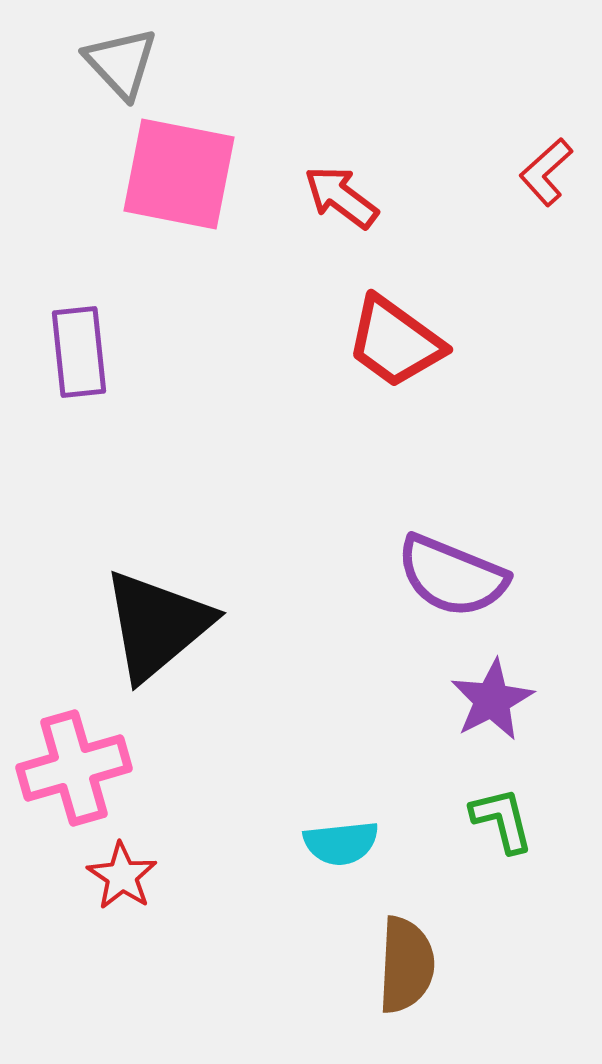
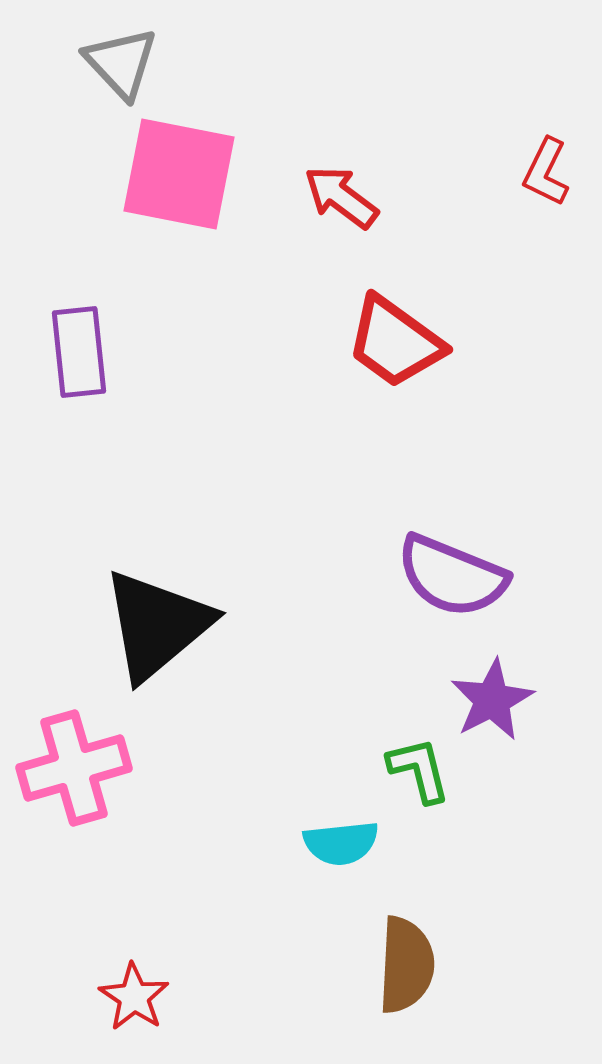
red L-shape: rotated 22 degrees counterclockwise
green L-shape: moved 83 px left, 50 px up
red star: moved 12 px right, 121 px down
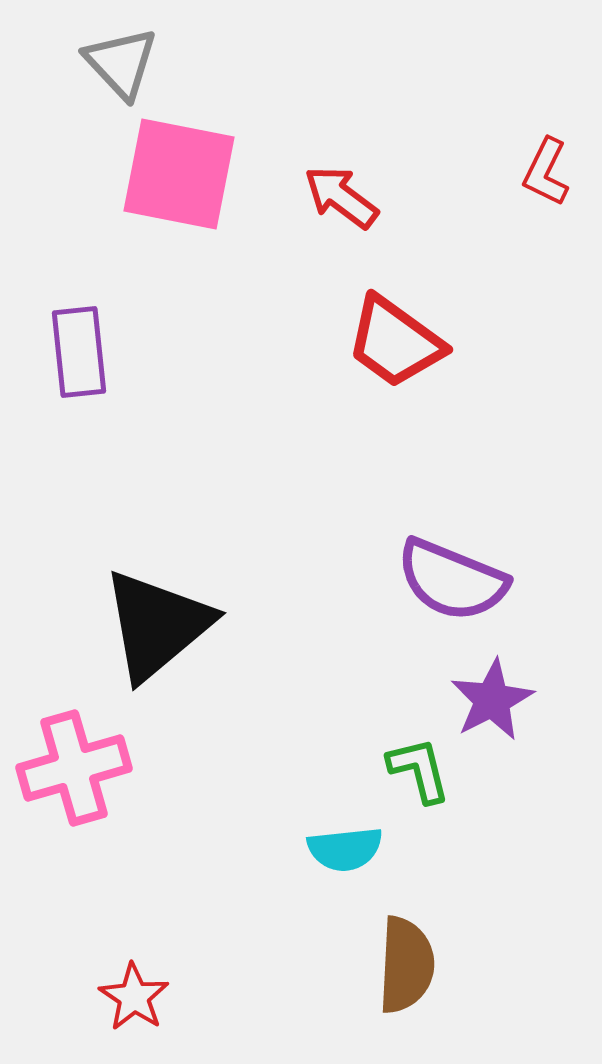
purple semicircle: moved 4 px down
cyan semicircle: moved 4 px right, 6 px down
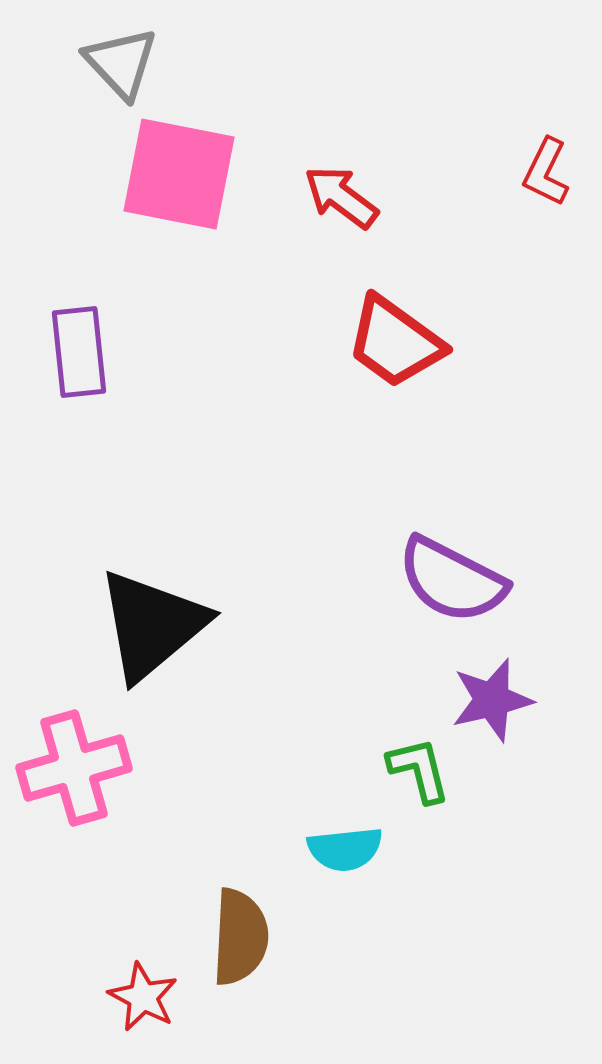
purple semicircle: rotated 5 degrees clockwise
black triangle: moved 5 px left
purple star: rotated 14 degrees clockwise
brown semicircle: moved 166 px left, 28 px up
red star: moved 9 px right; rotated 6 degrees counterclockwise
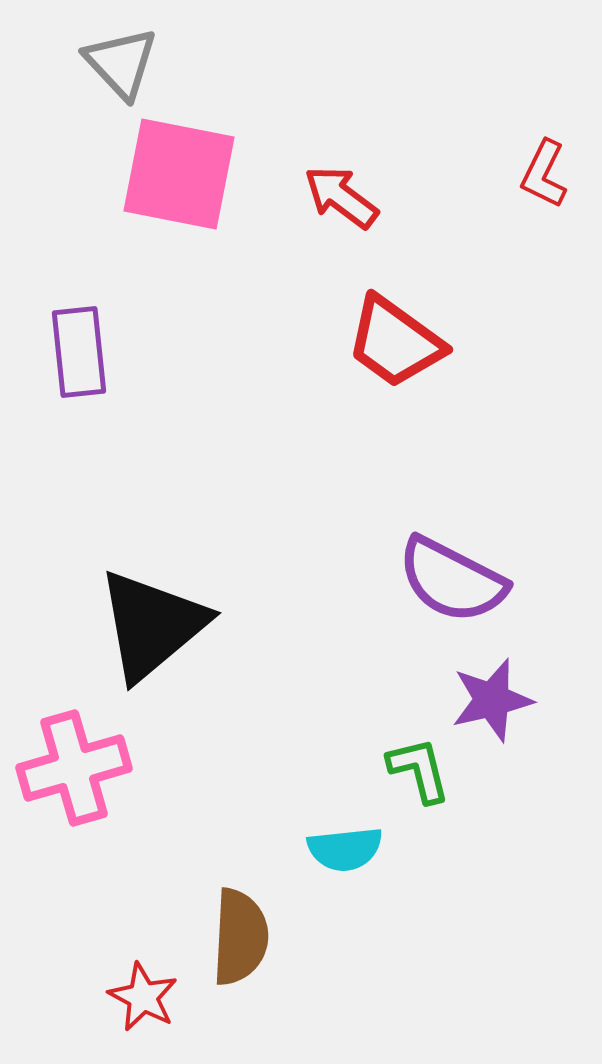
red L-shape: moved 2 px left, 2 px down
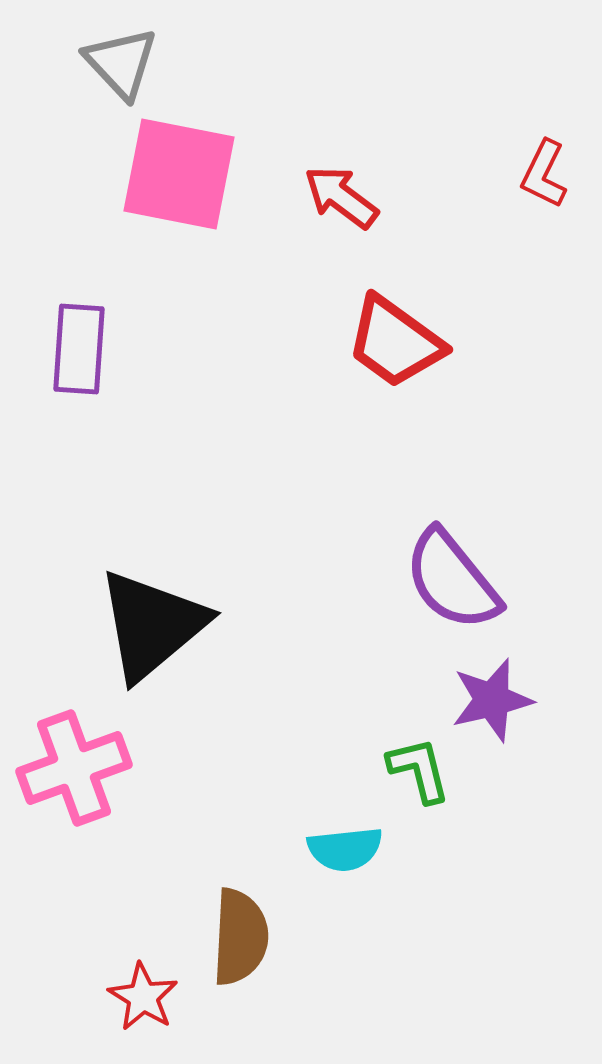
purple rectangle: moved 3 px up; rotated 10 degrees clockwise
purple semicircle: rotated 24 degrees clockwise
pink cross: rotated 4 degrees counterclockwise
red star: rotated 4 degrees clockwise
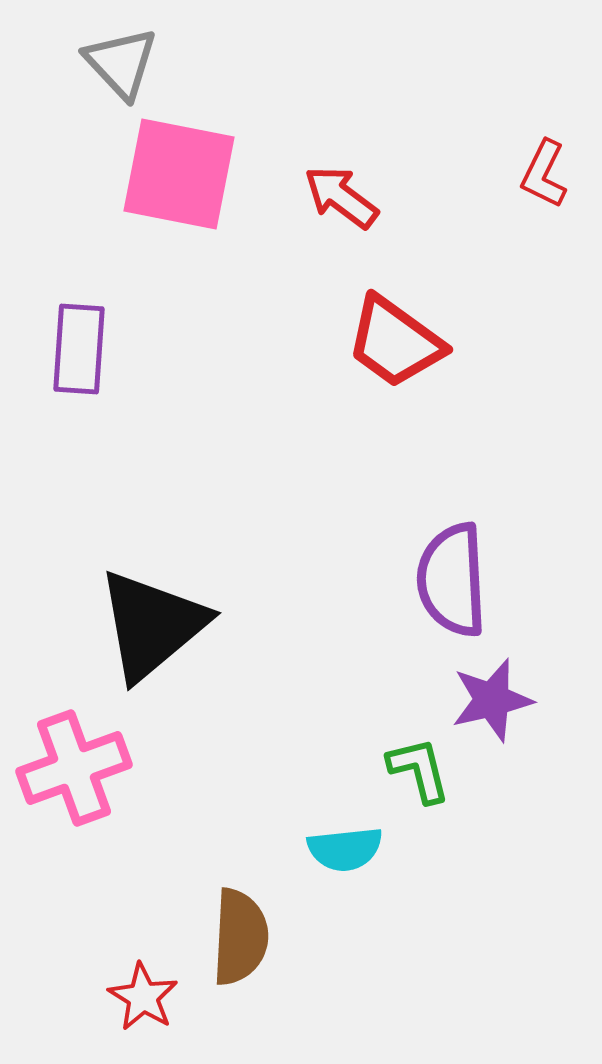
purple semicircle: rotated 36 degrees clockwise
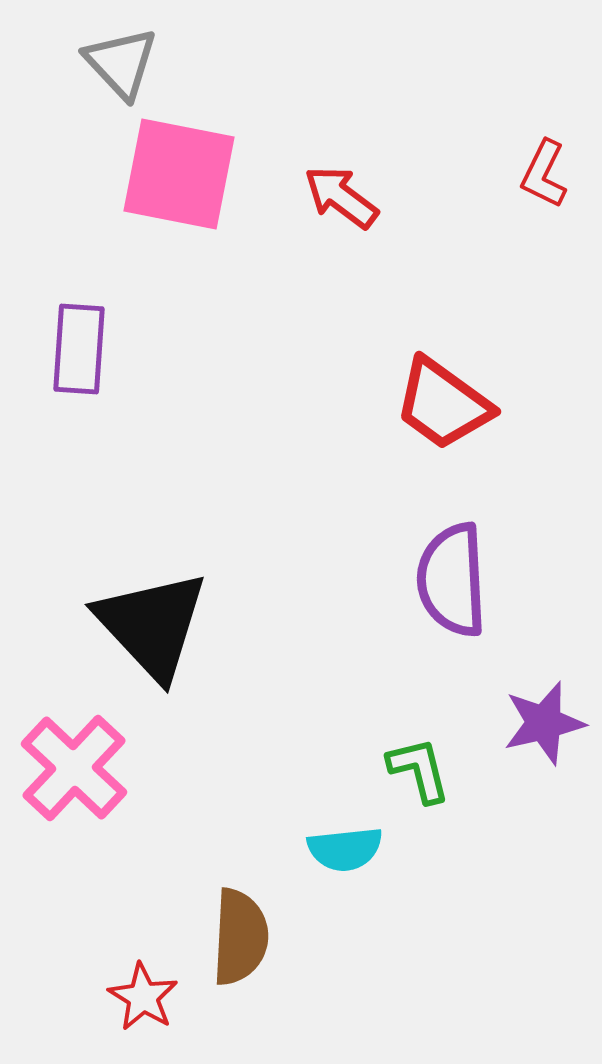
red trapezoid: moved 48 px right, 62 px down
black triangle: rotated 33 degrees counterclockwise
purple star: moved 52 px right, 23 px down
pink cross: rotated 27 degrees counterclockwise
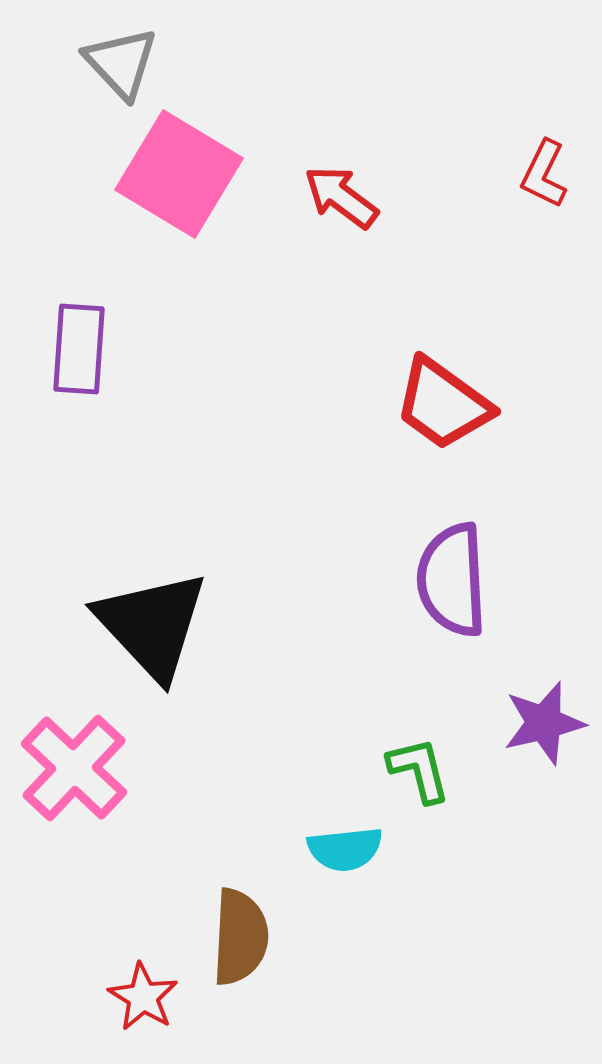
pink square: rotated 20 degrees clockwise
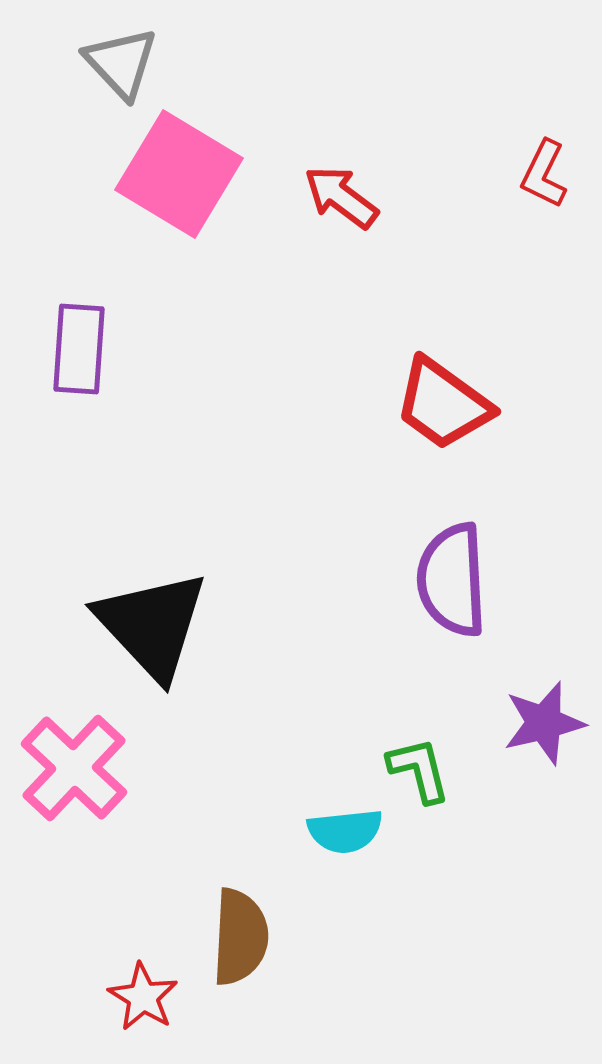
cyan semicircle: moved 18 px up
